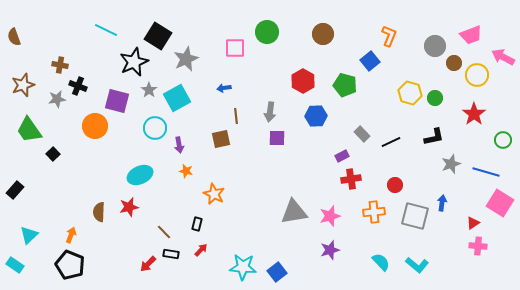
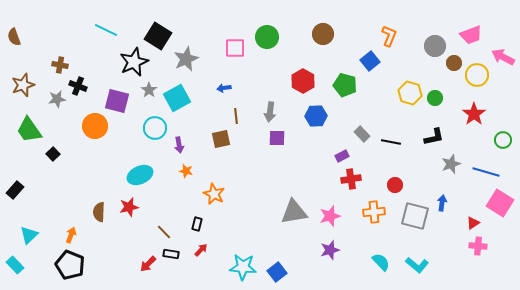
green circle at (267, 32): moved 5 px down
black line at (391, 142): rotated 36 degrees clockwise
cyan rectangle at (15, 265): rotated 12 degrees clockwise
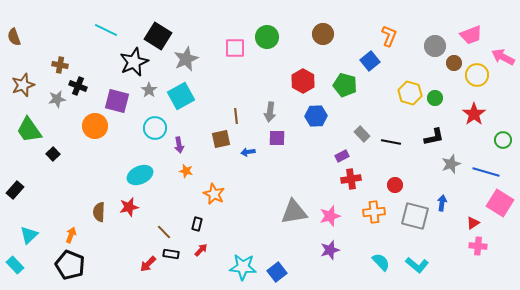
blue arrow at (224, 88): moved 24 px right, 64 px down
cyan square at (177, 98): moved 4 px right, 2 px up
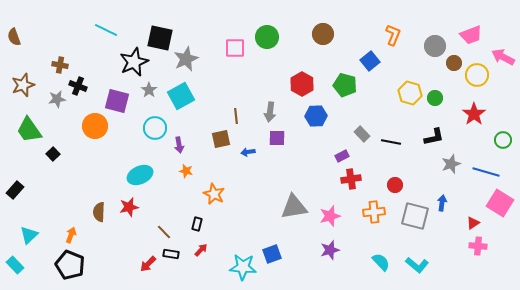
black square at (158, 36): moved 2 px right, 2 px down; rotated 20 degrees counterclockwise
orange L-shape at (389, 36): moved 4 px right, 1 px up
red hexagon at (303, 81): moved 1 px left, 3 px down
gray triangle at (294, 212): moved 5 px up
blue square at (277, 272): moved 5 px left, 18 px up; rotated 18 degrees clockwise
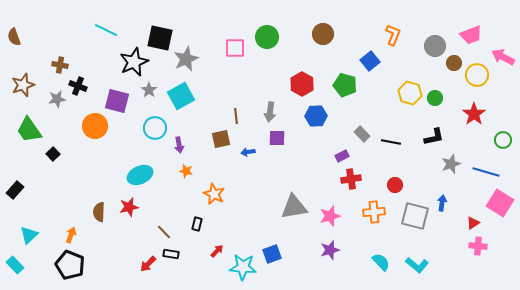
red arrow at (201, 250): moved 16 px right, 1 px down
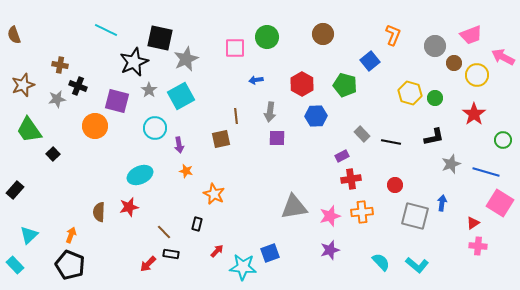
brown semicircle at (14, 37): moved 2 px up
blue arrow at (248, 152): moved 8 px right, 72 px up
orange cross at (374, 212): moved 12 px left
blue square at (272, 254): moved 2 px left, 1 px up
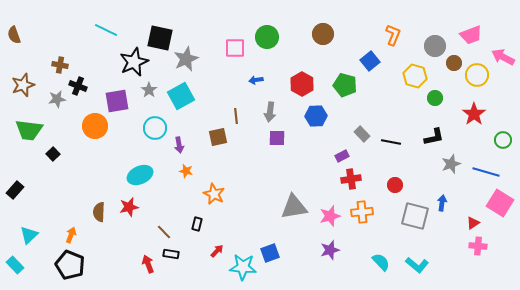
yellow hexagon at (410, 93): moved 5 px right, 17 px up
purple square at (117, 101): rotated 25 degrees counterclockwise
green trapezoid at (29, 130): rotated 48 degrees counterclockwise
brown square at (221, 139): moved 3 px left, 2 px up
red arrow at (148, 264): rotated 114 degrees clockwise
